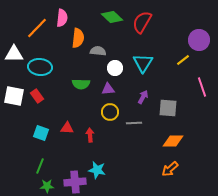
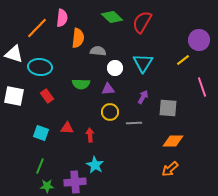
white triangle: rotated 18 degrees clockwise
red rectangle: moved 10 px right
cyan star: moved 2 px left, 5 px up; rotated 18 degrees clockwise
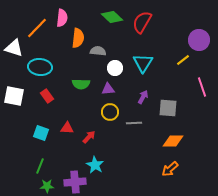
white triangle: moved 6 px up
red arrow: moved 1 px left, 2 px down; rotated 48 degrees clockwise
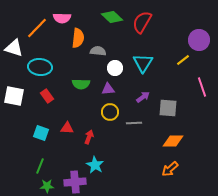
pink semicircle: rotated 84 degrees clockwise
purple arrow: rotated 24 degrees clockwise
red arrow: rotated 24 degrees counterclockwise
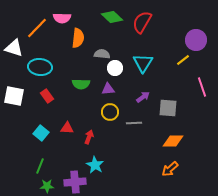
purple circle: moved 3 px left
gray semicircle: moved 4 px right, 3 px down
cyan square: rotated 21 degrees clockwise
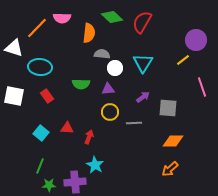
orange semicircle: moved 11 px right, 5 px up
green star: moved 2 px right, 1 px up
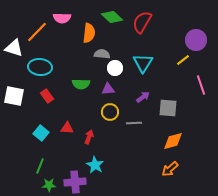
orange line: moved 4 px down
pink line: moved 1 px left, 2 px up
orange diamond: rotated 15 degrees counterclockwise
